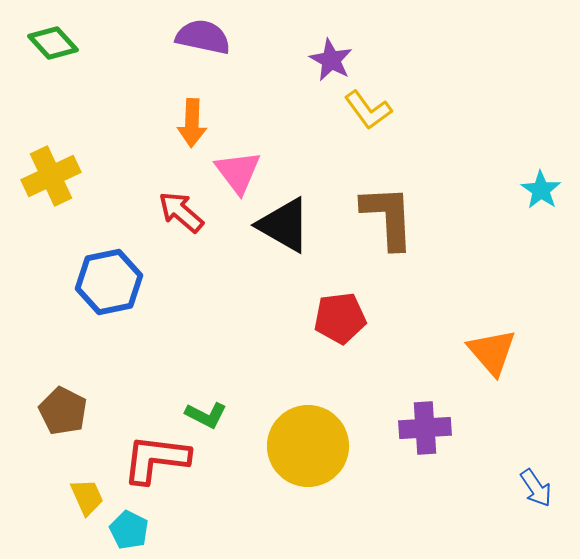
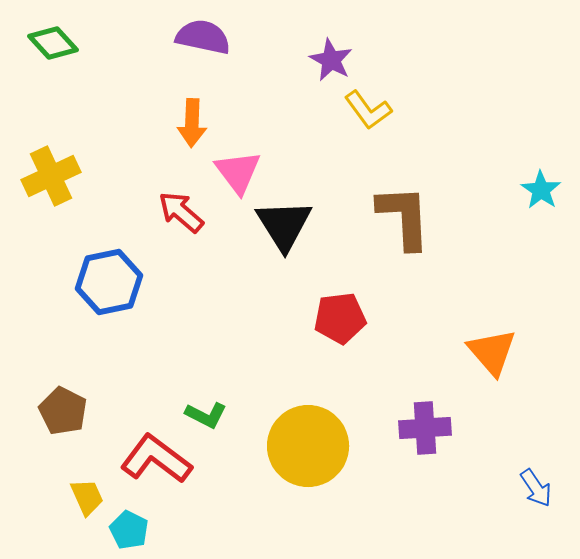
brown L-shape: moved 16 px right
black triangle: rotated 28 degrees clockwise
red L-shape: rotated 30 degrees clockwise
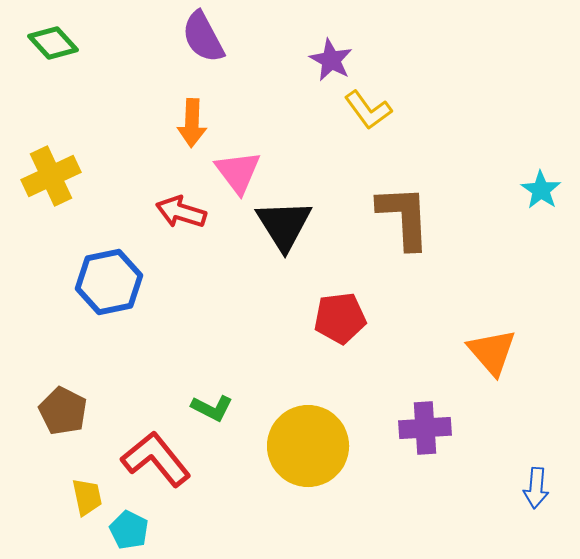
purple semicircle: rotated 130 degrees counterclockwise
red arrow: rotated 24 degrees counterclockwise
green L-shape: moved 6 px right, 7 px up
red L-shape: rotated 14 degrees clockwise
blue arrow: rotated 39 degrees clockwise
yellow trapezoid: rotated 12 degrees clockwise
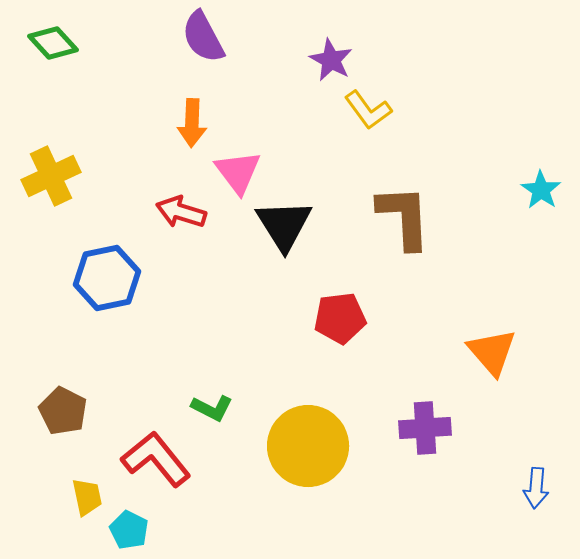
blue hexagon: moved 2 px left, 4 px up
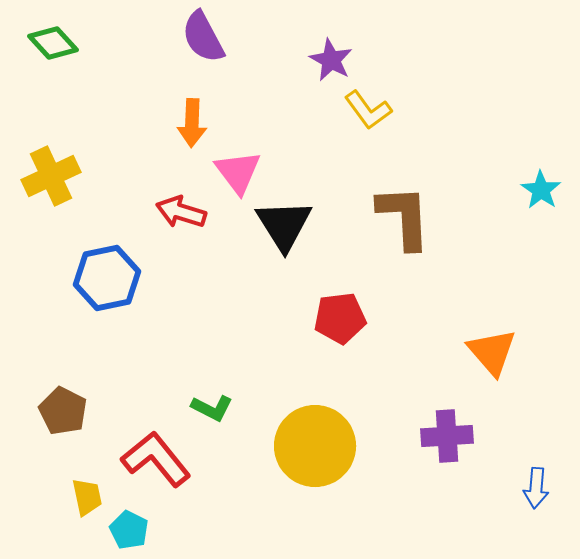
purple cross: moved 22 px right, 8 px down
yellow circle: moved 7 px right
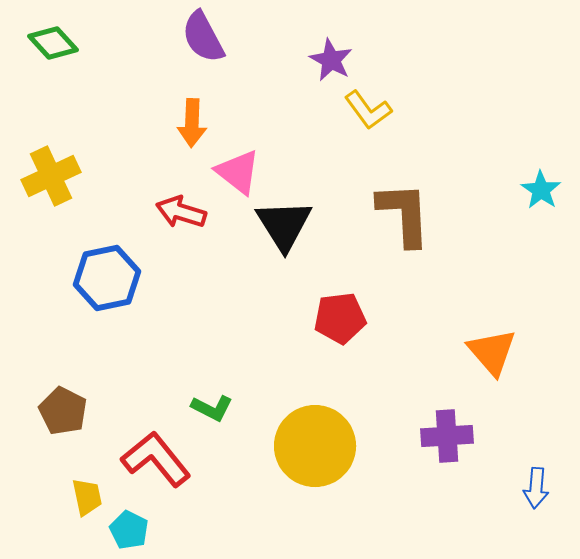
pink triangle: rotated 15 degrees counterclockwise
brown L-shape: moved 3 px up
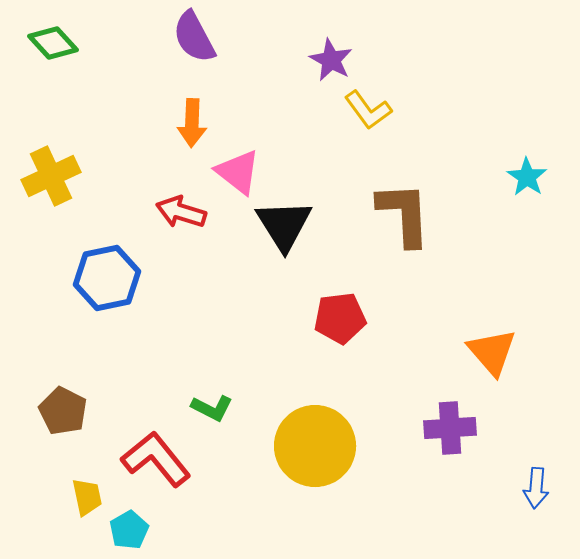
purple semicircle: moved 9 px left
cyan star: moved 14 px left, 13 px up
purple cross: moved 3 px right, 8 px up
cyan pentagon: rotated 15 degrees clockwise
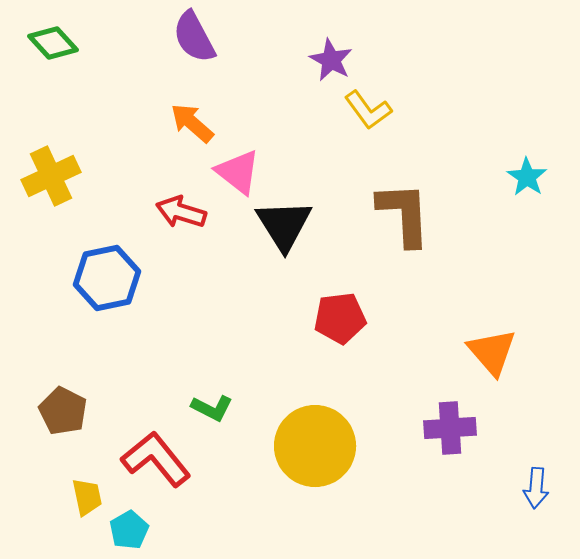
orange arrow: rotated 129 degrees clockwise
